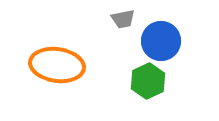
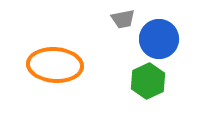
blue circle: moved 2 px left, 2 px up
orange ellipse: moved 2 px left; rotated 4 degrees counterclockwise
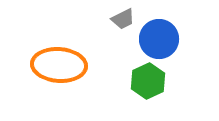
gray trapezoid: rotated 15 degrees counterclockwise
orange ellipse: moved 4 px right
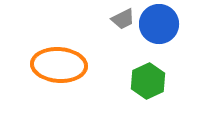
blue circle: moved 15 px up
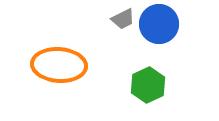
green hexagon: moved 4 px down
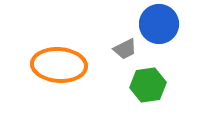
gray trapezoid: moved 2 px right, 30 px down
green hexagon: rotated 16 degrees clockwise
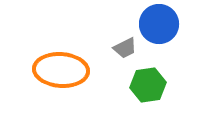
gray trapezoid: moved 1 px up
orange ellipse: moved 2 px right, 5 px down
